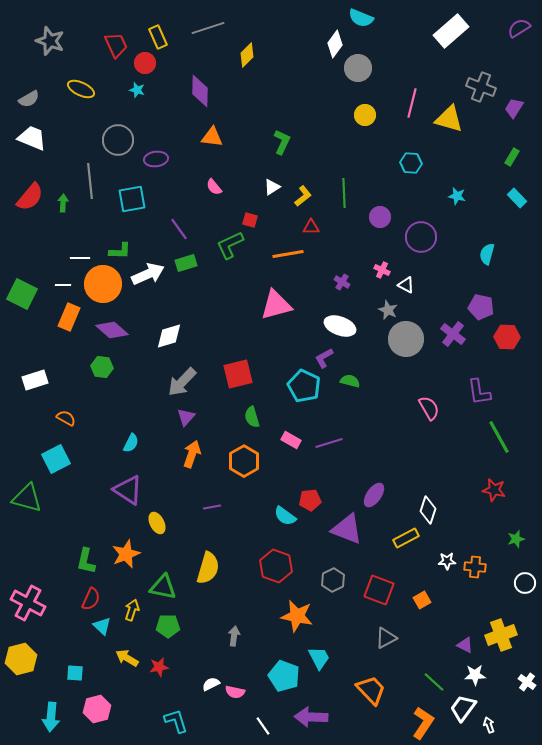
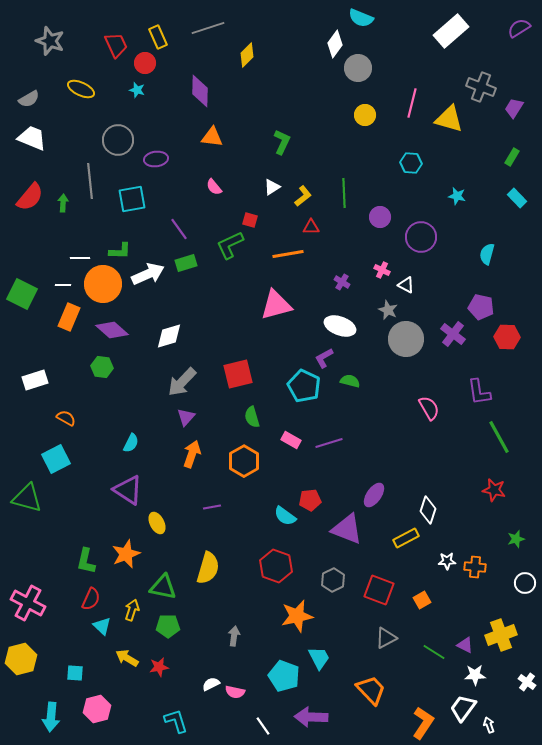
orange star at (297, 616): rotated 24 degrees counterclockwise
green line at (434, 682): moved 30 px up; rotated 10 degrees counterclockwise
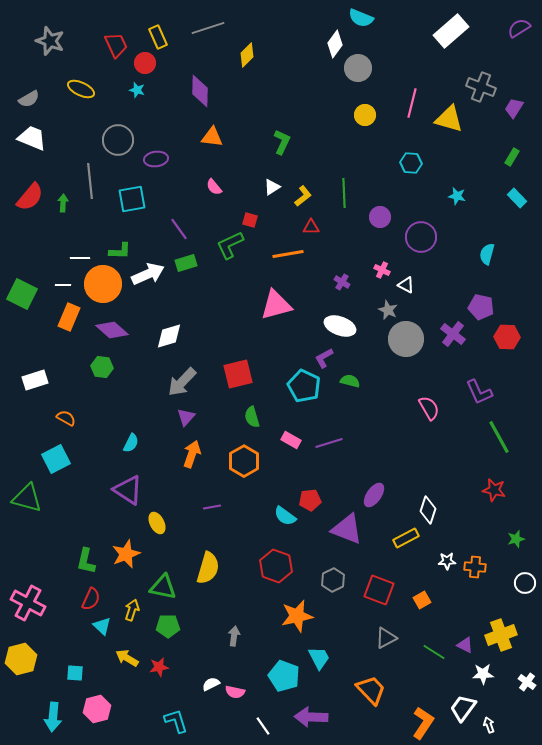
purple L-shape at (479, 392): rotated 16 degrees counterclockwise
white star at (475, 675): moved 8 px right, 1 px up
cyan arrow at (51, 717): moved 2 px right
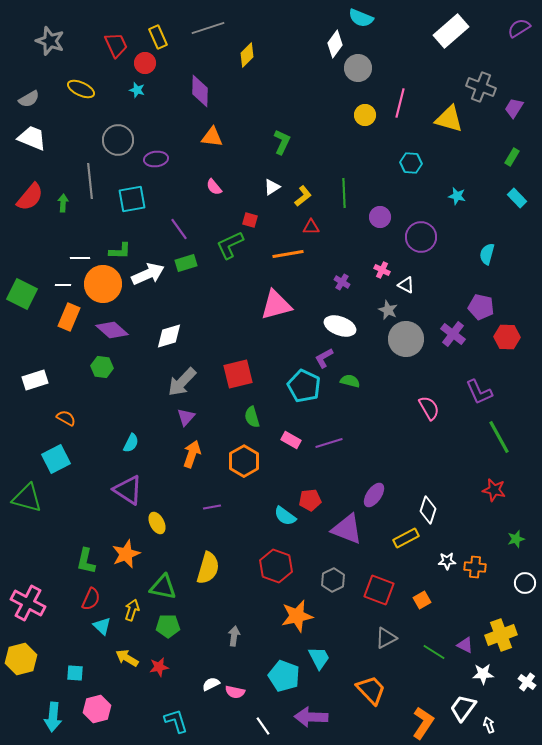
pink line at (412, 103): moved 12 px left
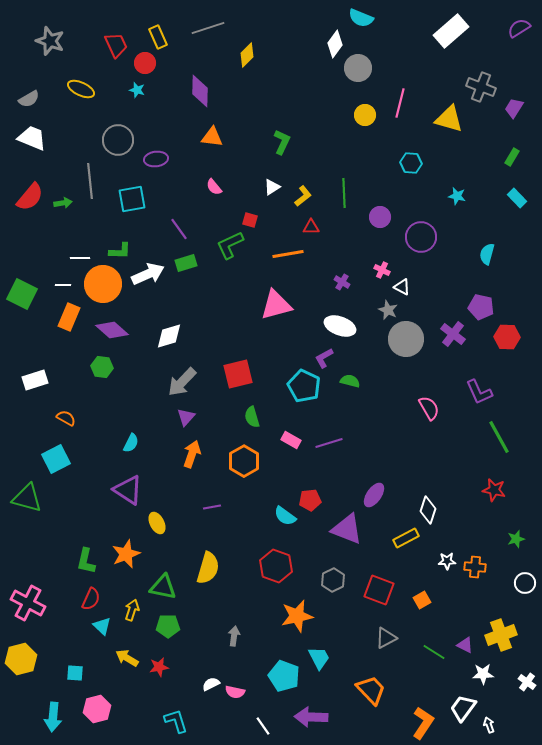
green arrow at (63, 203): rotated 78 degrees clockwise
white triangle at (406, 285): moved 4 px left, 2 px down
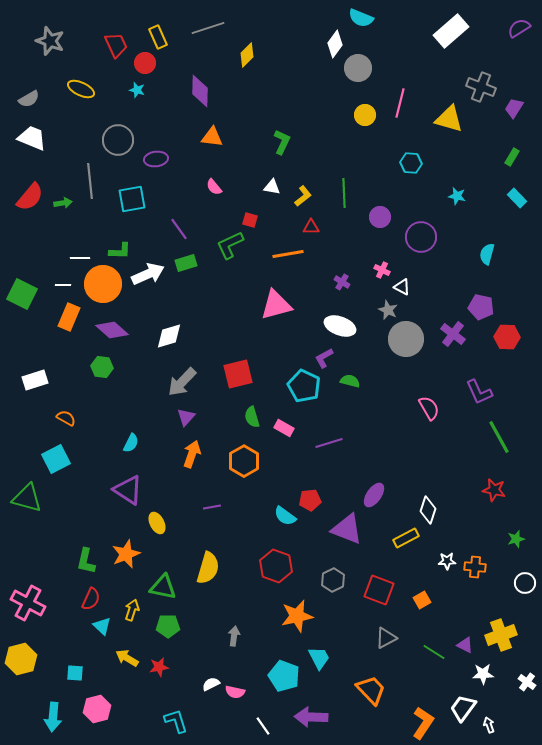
white triangle at (272, 187): rotated 42 degrees clockwise
pink rectangle at (291, 440): moved 7 px left, 12 px up
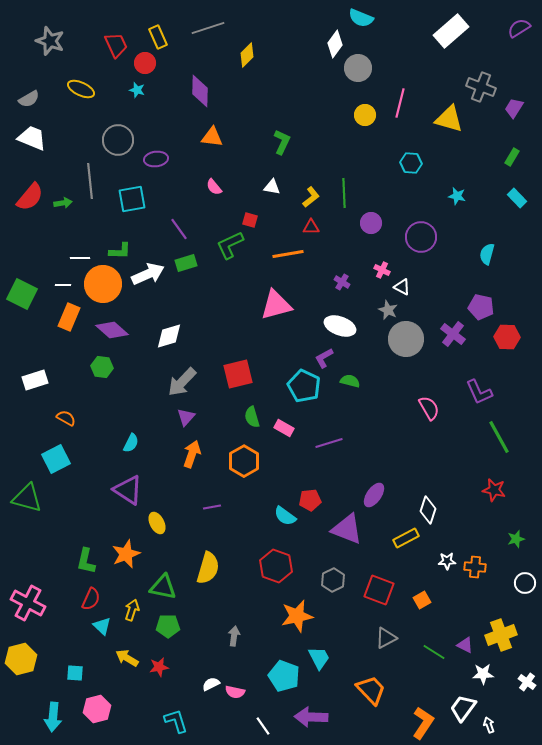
yellow L-shape at (303, 196): moved 8 px right, 1 px down
purple circle at (380, 217): moved 9 px left, 6 px down
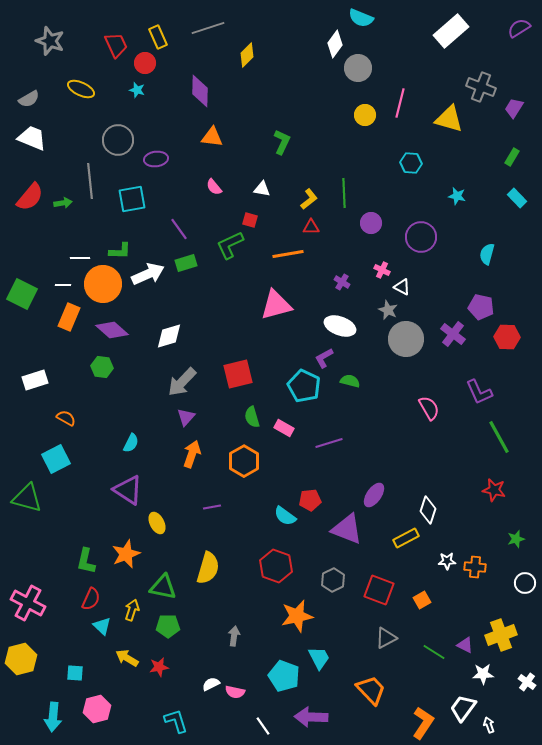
white triangle at (272, 187): moved 10 px left, 2 px down
yellow L-shape at (311, 197): moved 2 px left, 2 px down
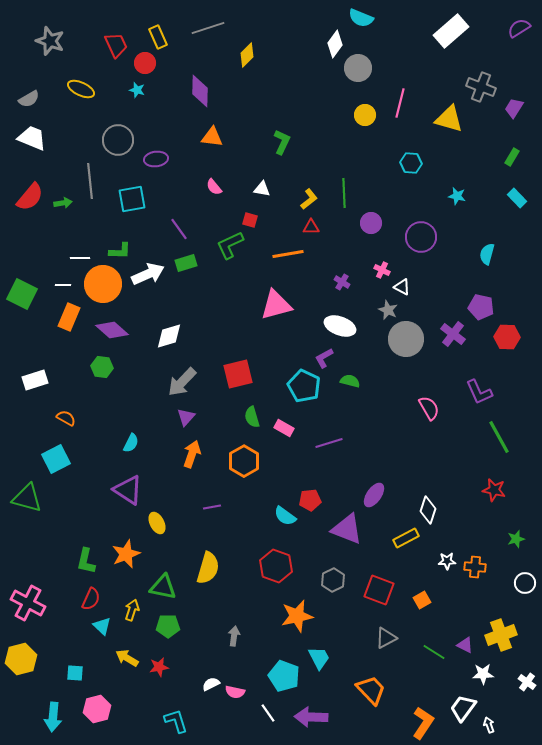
white line at (263, 726): moved 5 px right, 13 px up
